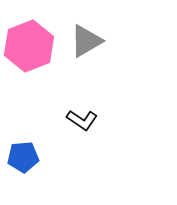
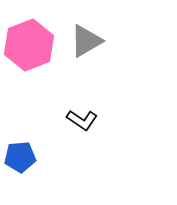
pink hexagon: moved 1 px up
blue pentagon: moved 3 px left
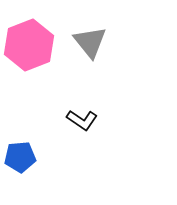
gray triangle: moved 4 px right, 1 px down; rotated 39 degrees counterclockwise
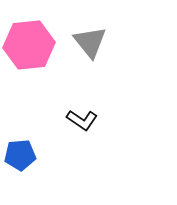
pink hexagon: rotated 15 degrees clockwise
blue pentagon: moved 2 px up
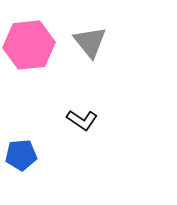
blue pentagon: moved 1 px right
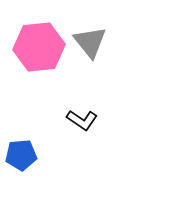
pink hexagon: moved 10 px right, 2 px down
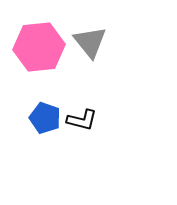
black L-shape: rotated 20 degrees counterclockwise
blue pentagon: moved 24 px right, 37 px up; rotated 24 degrees clockwise
